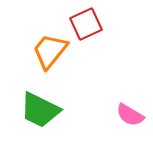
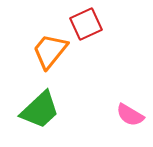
green trapezoid: rotated 69 degrees counterclockwise
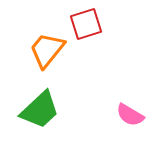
red square: rotated 8 degrees clockwise
orange trapezoid: moved 3 px left, 1 px up
